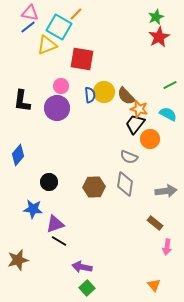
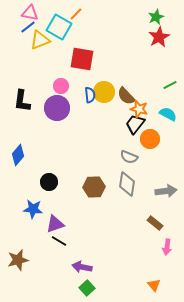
yellow triangle: moved 7 px left, 5 px up
gray diamond: moved 2 px right
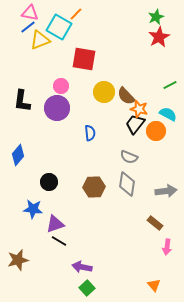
red square: moved 2 px right
blue semicircle: moved 38 px down
orange circle: moved 6 px right, 8 px up
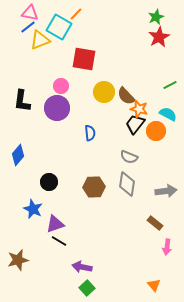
blue star: rotated 18 degrees clockwise
